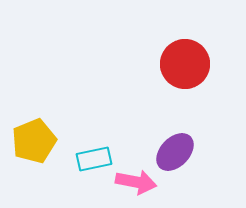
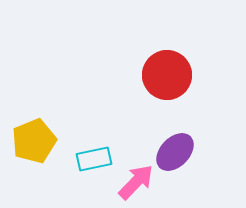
red circle: moved 18 px left, 11 px down
pink arrow: rotated 57 degrees counterclockwise
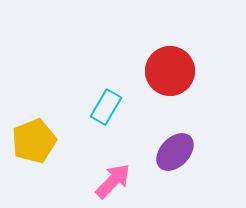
red circle: moved 3 px right, 4 px up
cyan rectangle: moved 12 px right, 52 px up; rotated 48 degrees counterclockwise
pink arrow: moved 23 px left, 1 px up
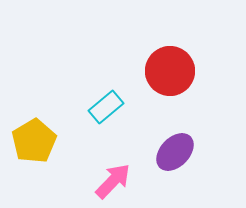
cyan rectangle: rotated 20 degrees clockwise
yellow pentagon: rotated 9 degrees counterclockwise
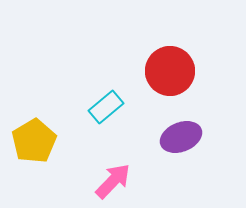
purple ellipse: moved 6 px right, 15 px up; rotated 24 degrees clockwise
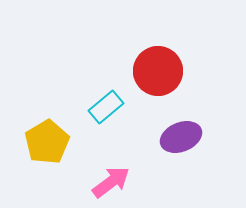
red circle: moved 12 px left
yellow pentagon: moved 13 px right, 1 px down
pink arrow: moved 2 px left, 1 px down; rotated 9 degrees clockwise
